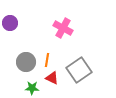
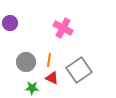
orange line: moved 2 px right
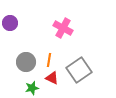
green star: rotated 16 degrees counterclockwise
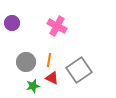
purple circle: moved 2 px right
pink cross: moved 6 px left, 2 px up
green star: moved 1 px right, 2 px up
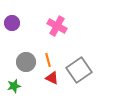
orange line: moved 1 px left; rotated 24 degrees counterclockwise
green star: moved 19 px left
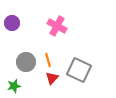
gray square: rotated 30 degrees counterclockwise
red triangle: rotated 48 degrees clockwise
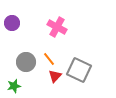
pink cross: moved 1 px down
orange line: moved 1 px right, 1 px up; rotated 24 degrees counterclockwise
red triangle: moved 3 px right, 2 px up
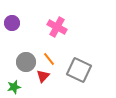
red triangle: moved 12 px left
green star: moved 1 px down
